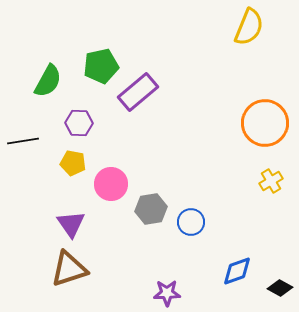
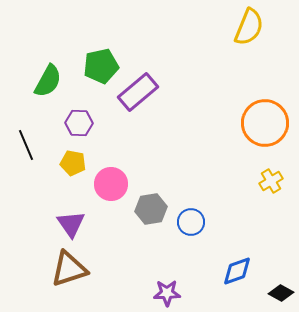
black line: moved 3 px right, 4 px down; rotated 76 degrees clockwise
black diamond: moved 1 px right, 5 px down
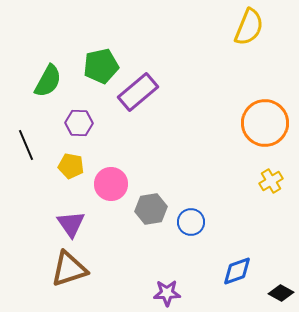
yellow pentagon: moved 2 px left, 3 px down
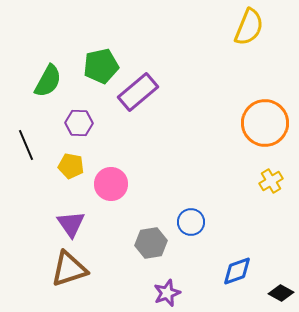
gray hexagon: moved 34 px down
purple star: rotated 20 degrees counterclockwise
